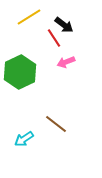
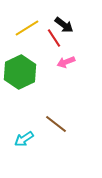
yellow line: moved 2 px left, 11 px down
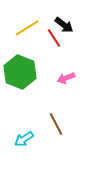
pink arrow: moved 16 px down
green hexagon: rotated 12 degrees counterclockwise
brown line: rotated 25 degrees clockwise
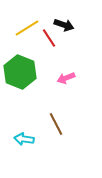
black arrow: rotated 18 degrees counterclockwise
red line: moved 5 px left
cyan arrow: rotated 42 degrees clockwise
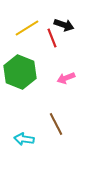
red line: moved 3 px right; rotated 12 degrees clockwise
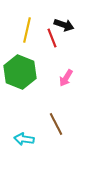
yellow line: moved 2 px down; rotated 45 degrees counterclockwise
pink arrow: rotated 36 degrees counterclockwise
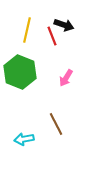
red line: moved 2 px up
cyan arrow: rotated 18 degrees counterclockwise
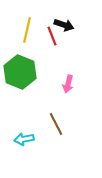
pink arrow: moved 2 px right, 6 px down; rotated 18 degrees counterclockwise
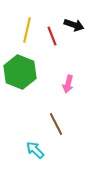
black arrow: moved 10 px right
cyan arrow: moved 11 px right, 11 px down; rotated 54 degrees clockwise
